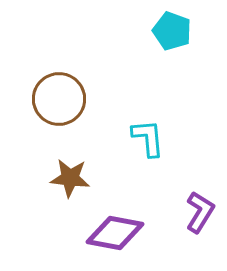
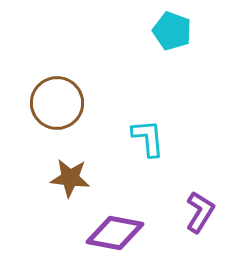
brown circle: moved 2 px left, 4 px down
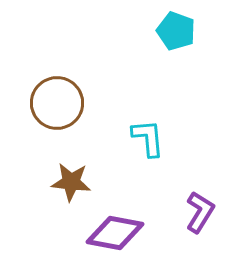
cyan pentagon: moved 4 px right
brown star: moved 1 px right, 4 px down
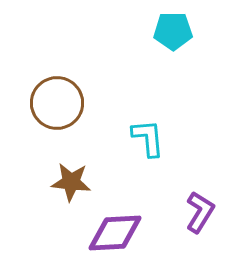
cyan pentagon: moved 3 px left; rotated 21 degrees counterclockwise
purple diamond: rotated 14 degrees counterclockwise
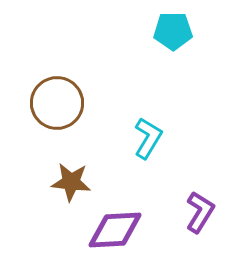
cyan L-shape: rotated 36 degrees clockwise
purple diamond: moved 3 px up
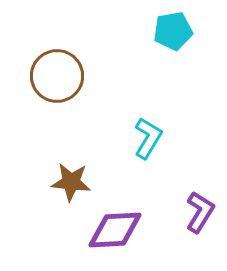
cyan pentagon: rotated 9 degrees counterclockwise
brown circle: moved 27 px up
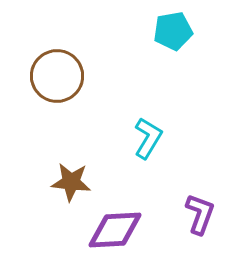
purple L-shape: moved 2 px down; rotated 12 degrees counterclockwise
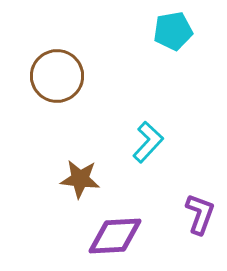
cyan L-shape: moved 4 px down; rotated 12 degrees clockwise
brown star: moved 9 px right, 3 px up
purple diamond: moved 6 px down
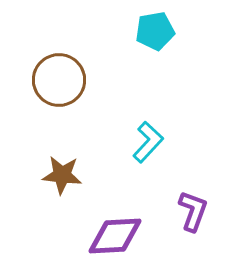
cyan pentagon: moved 18 px left
brown circle: moved 2 px right, 4 px down
brown star: moved 18 px left, 4 px up
purple L-shape: moved 7 px left, 3 px up
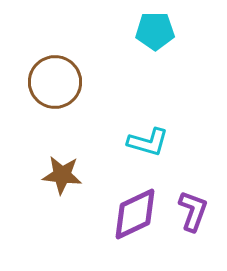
cyan pentagon: rotated 9 degrees clockwise
brown circle: moved 4 px left, 2 px down
cyan L-shape: rotated 63 degrees clockwise
purple diamond: moved 20 px right, 22 px up; rotated 22 degrees counterclockwise
